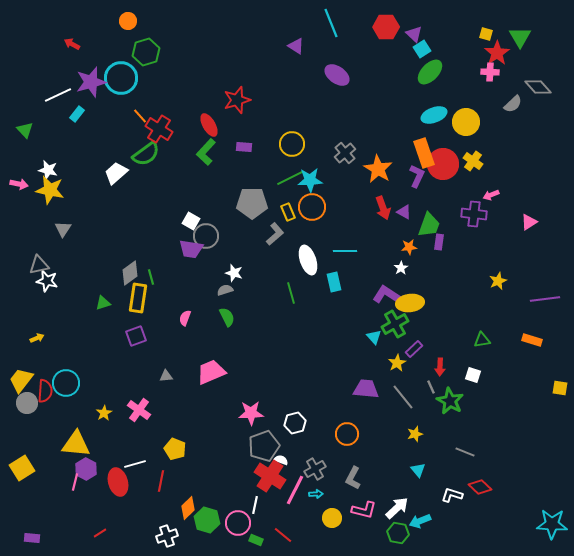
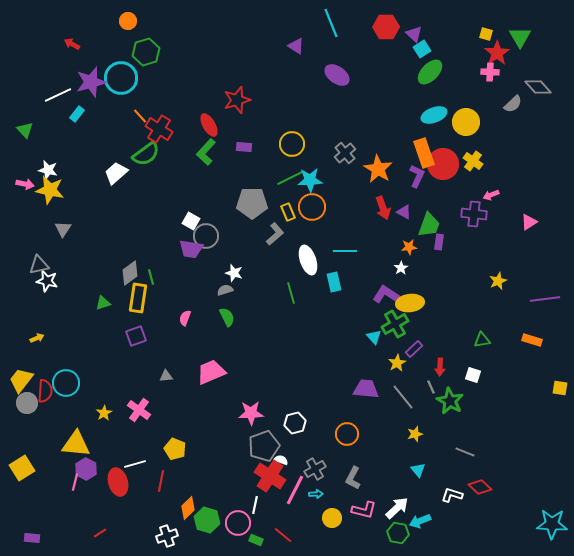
pink arrow at (19, 184): moved 6 px right
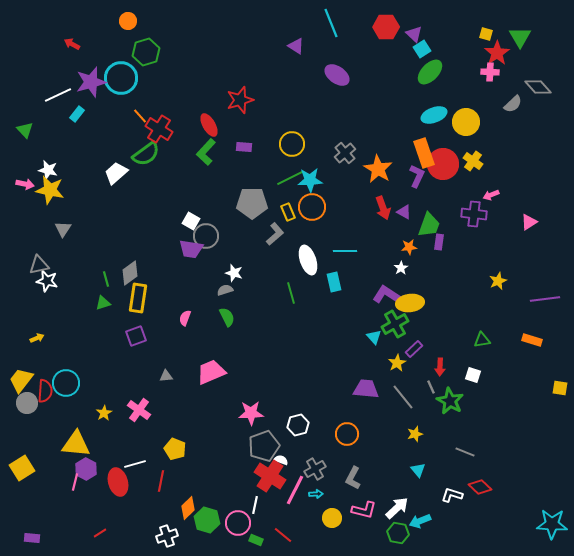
red star at (237, 100): moved 3 px right
green line at (151, 277): moved 45 px left, 2 px down
white hexagon at (295, 423): moved 3 px right, 2 px down
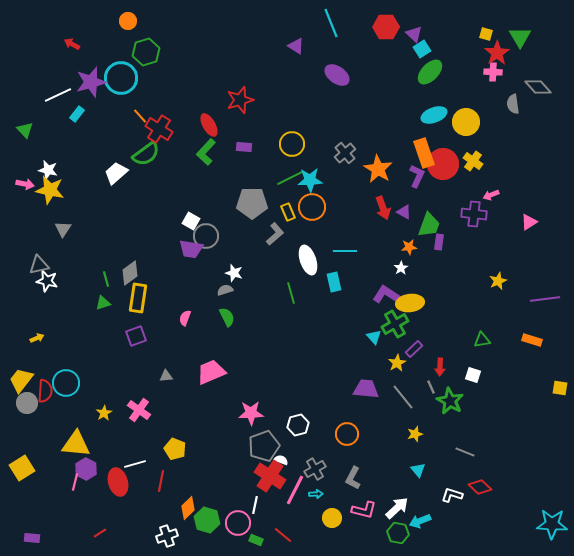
pink cross at (490, 72): moved 3 px right
gray semicircle at (513, 104): rotated 126 degrees clockwise
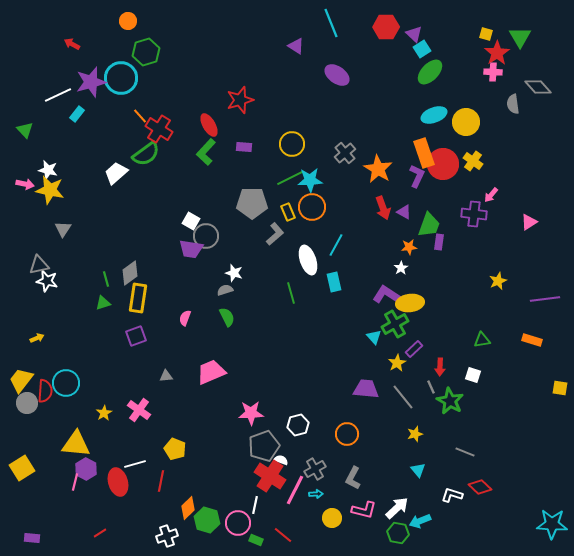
pink arrow at (491, 195): rotated 28 degrees counterclockwise
cyan line at (345, 251): moved 9 px left, 6 px up; rotated 60 degrees counterclockwise
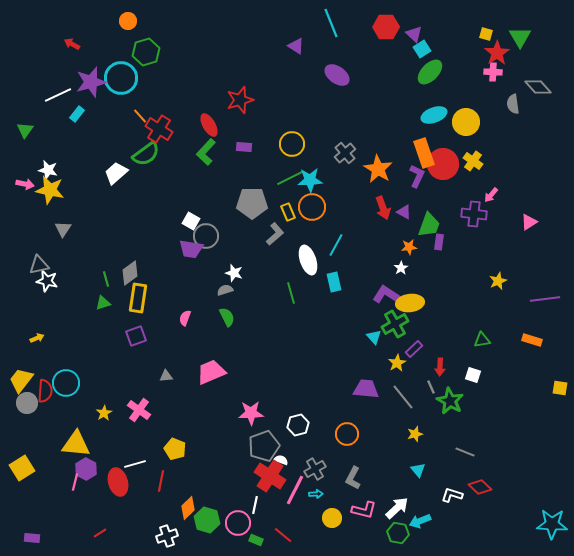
green triangle at (25, 130): rotated 18 degrees clockwise
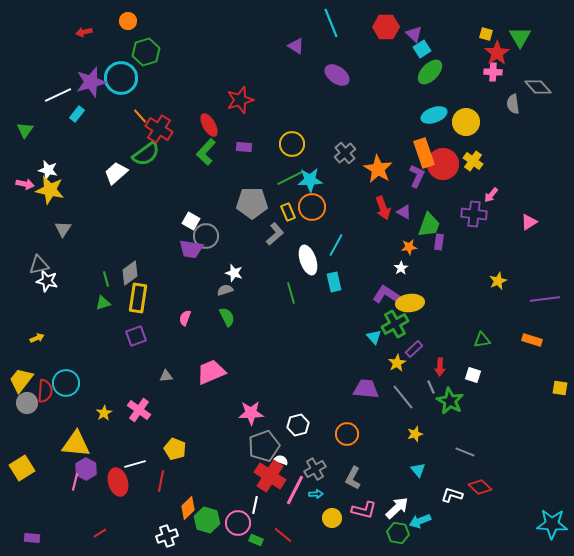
red arrow at (72, 44): moved 12 px right, 12 px up; rotated 42 degrees counterclockwise
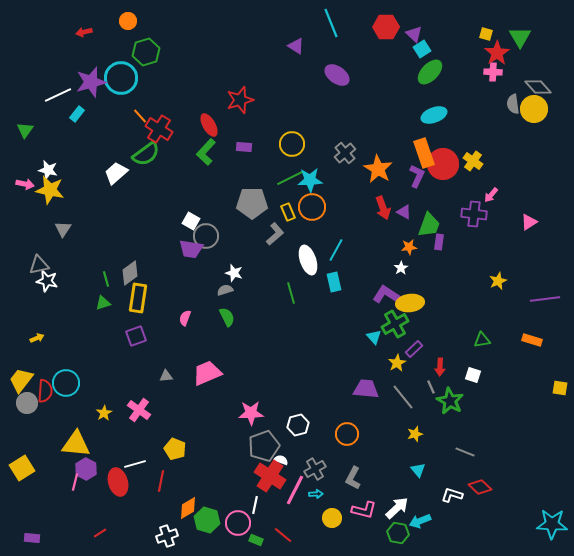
yellow circle at (466, 122): moved 68 px right, 13 px up
cyan line at (336, 245): moved 5 px down
pink trapezoid at (211, 372): moved 4 px left, 1 px down
orange diamond at (188, 508): rotated 15 degrees clockwise
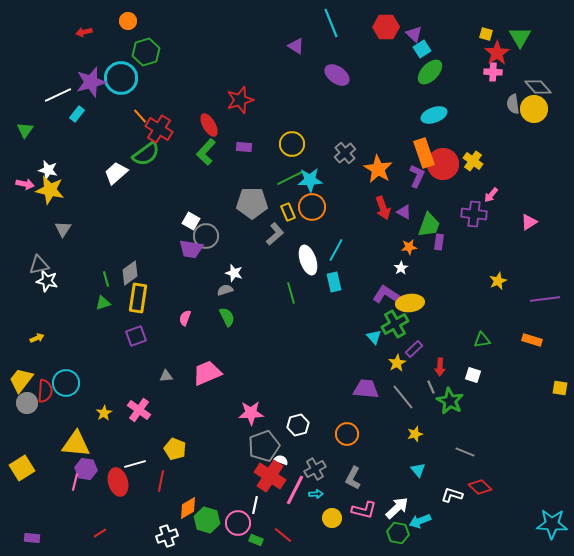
purple hexagon at (86, 469): rotated 20 degrees counterclockwise
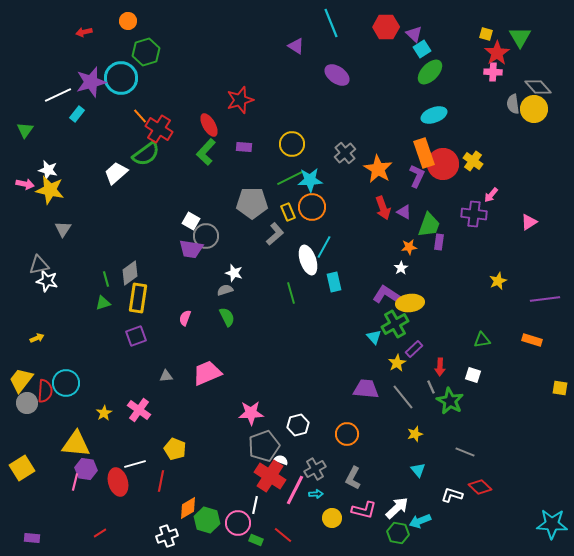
cyan line at (336, 250): moved 12 px left, 3 px up
